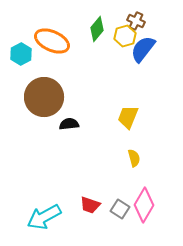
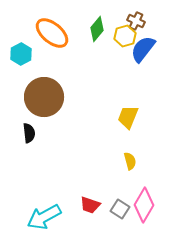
orange ellipse: moved 8 px up; rotated 16 degrees clockwise
black semicircle: moved 40 px left, 9 px down; rotated 90 degrees clockwise
yellow semicircle: moved 4 px left, 3 px down
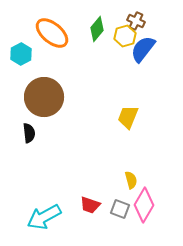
yellow semicircle: moved 1 px right, 19 px down
gray square: rotated 12 degrees counterclockwise
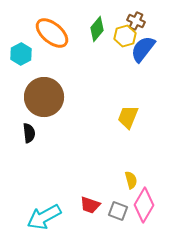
gray square: moved 2 px left, 2 px down
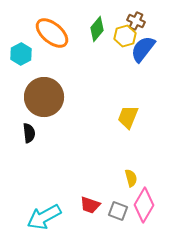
yellow semicircle: moved 2 px up
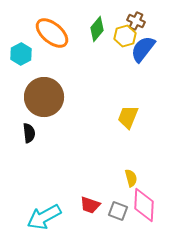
pink diamond: rotated 28 degrees counterclockwise
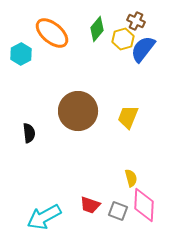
yellow hexagon: moved 2 px left, 3 px down
brown circle: moved 34 px right, 14 px down
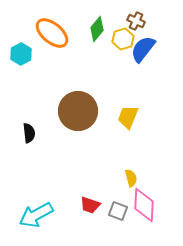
cyan arrow: moved 8 px left, 2 px up
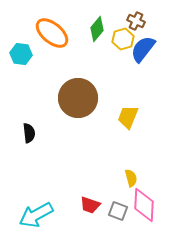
cyan hexagon: rotated 25 degrees counterclockwise
brown circle: moved 13 px up
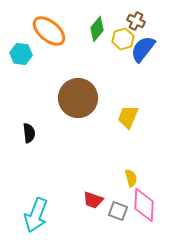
orange ellipse: moved 3 px left, 2 px up
red trapezoid: moved 3 px right, 5 px up
cyan arrow: rotated 40 degrees counterclockwise
